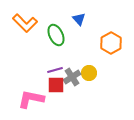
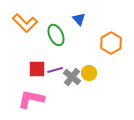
gray cross: rotated 18 degrees counterclockwise
red square: moved 19 px left, 16 px up
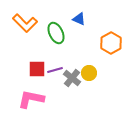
blue triangle: rotated 24 degrees counterclockwise
green ellipse: moved 2 px up
gray cross: moved 1 px down
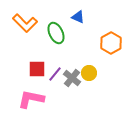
blue triangle: moved 1 px left, 2 px up
purple line: moved 4 px down; rotated 35 degrees counterclockwise
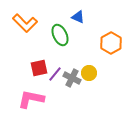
green ellipse: moved 4 px right, 2 px down
red square: moved 2 px right, 1 px up; rotated 12 degrees counterclockwise
gray cross: rotated 12 degrees counterclockwise
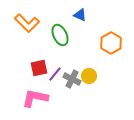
blue triangle: moved 2 px right, 2 px up
orange L-shape: moved 2 px right
yellow circle: moved 3 px down
gray cross: moved 1 px down
pink L-shape: moved 4 px right, 1 px up
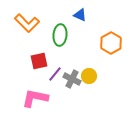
green ellipse: rotated 30 degrees clockwise
red square: moved 7 px up
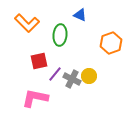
orange hexagon: rotated 10 degrees clockwise
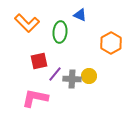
green ellipse: moved 3 px up
orange hexagon: rotated 10 degrees counterclockwise
gray cross: rotated 24 degrees counterclockwise
